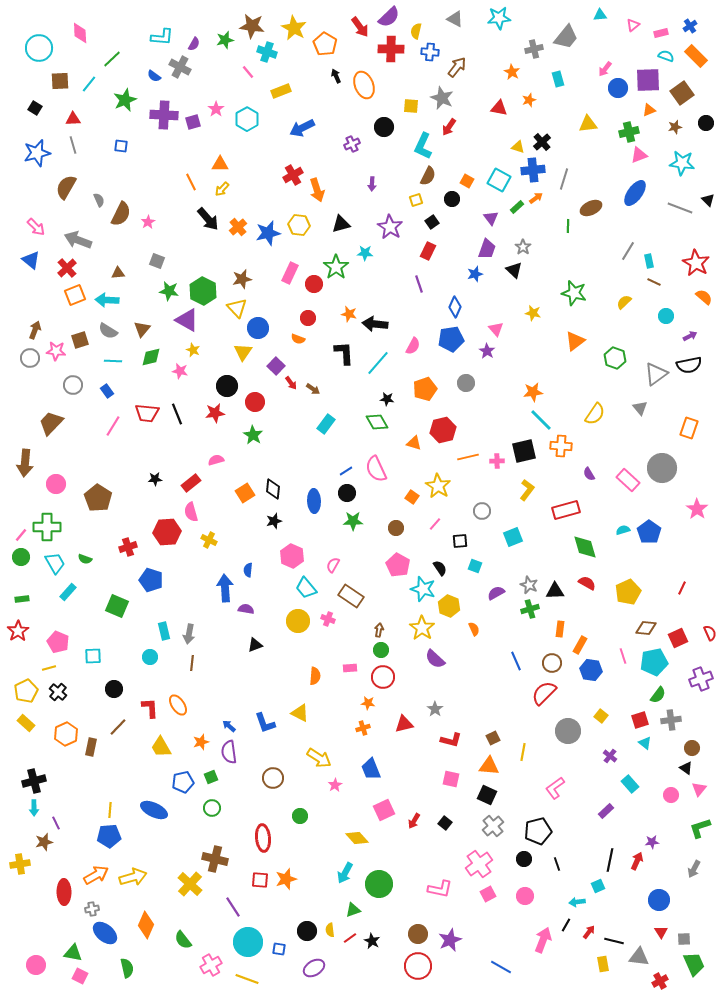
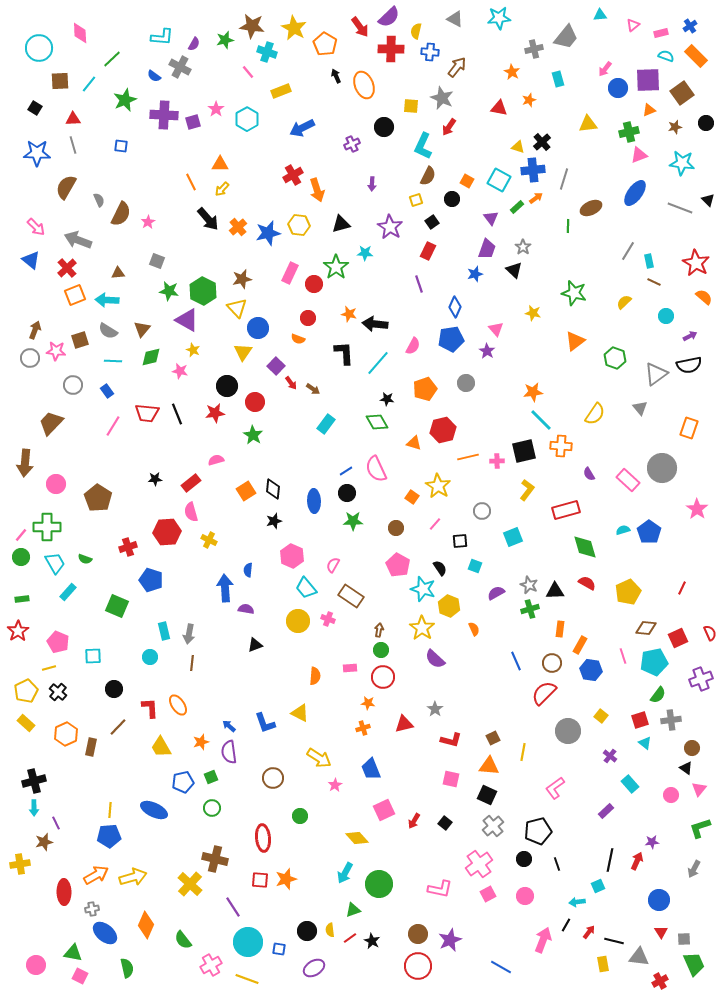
blue star at (37, 153): rotated 16 degrees clockwise
orange square at (245, 493): moved 1 px right, 2 px up
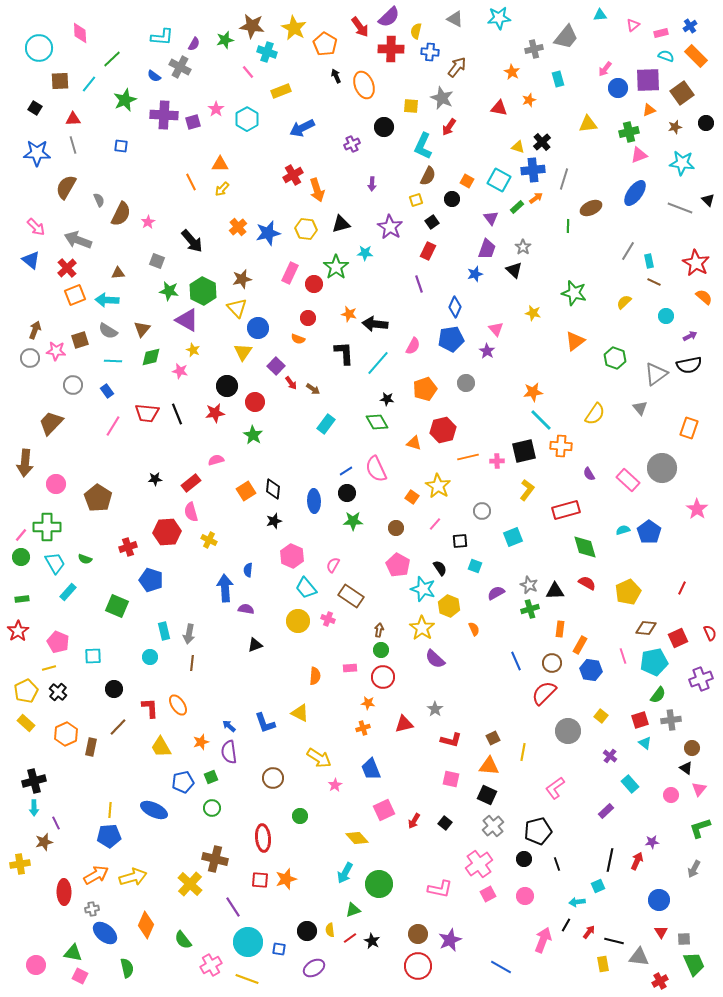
black arrow at (208, 219): moved 16 px left, 22 px down
yellow hexagon at (299, 225): moved 7 px right, 4 px down
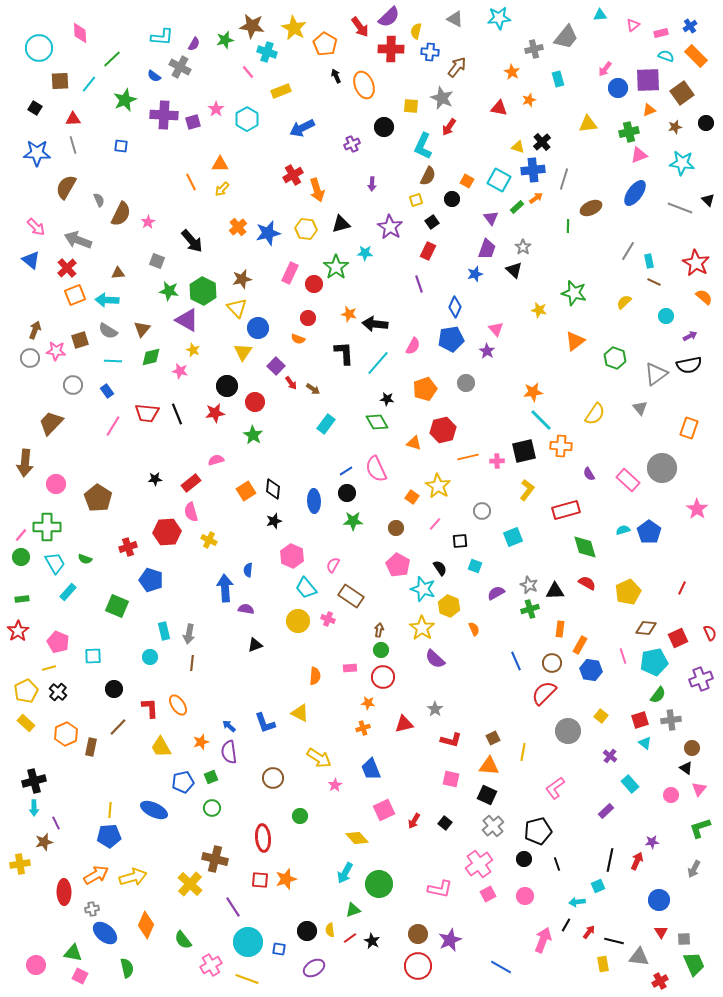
yellow star at (533, 313): moved 6 px right, 3 px up
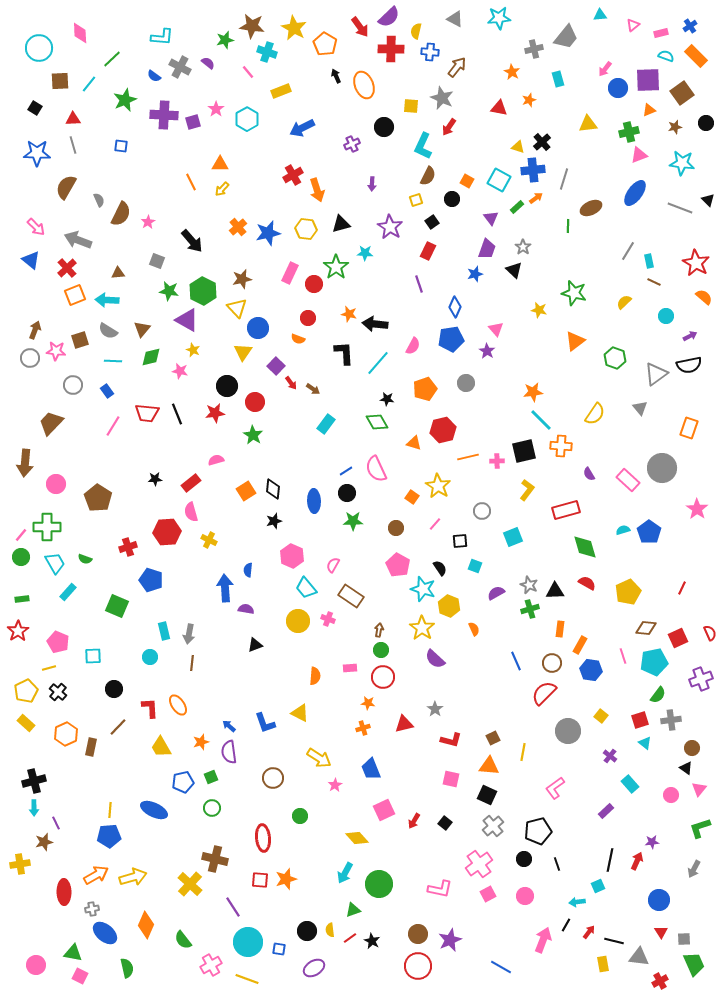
purple semicircle at (194, 44): moved 14 px right, 19 px down; rotated 80 degrees counterclockwise
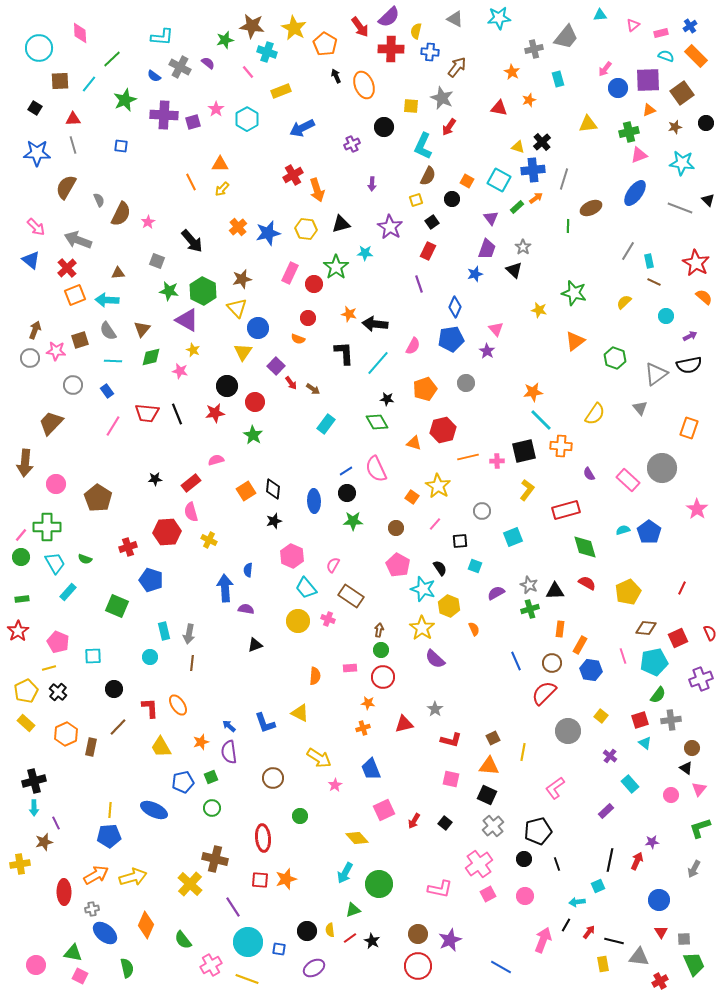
gray semicircle at (108, 331): rotated 24 degrees clockwise
